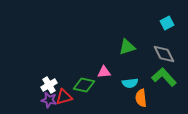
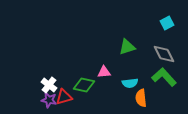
white cross: rotated 21 degrees counterclockwise
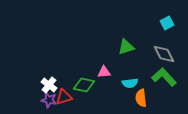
green triangle: moved 1 px left
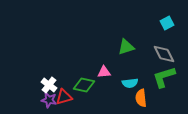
green L-shape: rotated 65 degrees counterclockwise
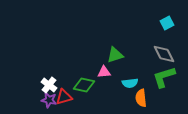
green triangle: moved 11 px left, 8 px down
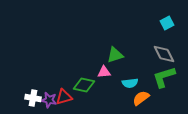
white cross: moved 16 px left, 13 px down; rotated 28 degrees counterclockwise
orange semicircle: rotated 60 degrees clockwise
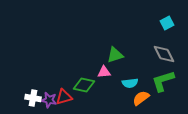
green L-shape: moved 1 px left, 4 px down
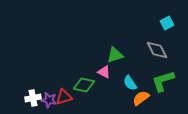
gray diamond: moved 7 px left, 4 px up
pink triangle: rotated 32 degrees clockwise
cyan semicircle: rotated 63 degrees clockwise
white cross: rotated 21 degrees counterclockwise
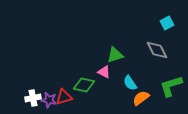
green L-shape: moved 8 px right, 5 px down
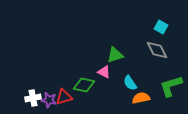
cyan square: moved 6 px left, 4 px down; rotated 32 degrees counterclockwise
orange semicircle: rotated 24 degrees clockwise
